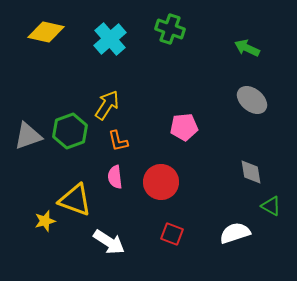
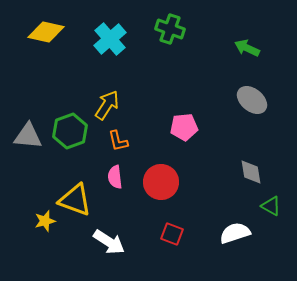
gray triangle: rotated 24 degrees clockwise
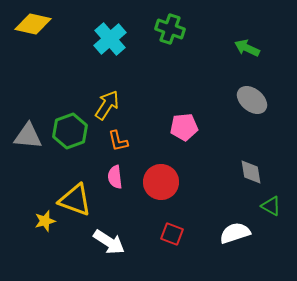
yellow diamond: moved 13 px left, 8 px up
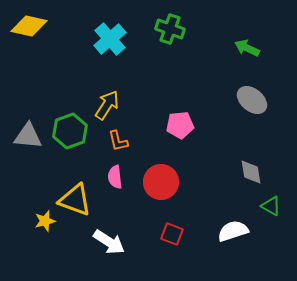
yellow diamond: moved 4 px left, 2 px down
pink pentagon: moved 4 px left, 2 px up
white semicircle: moved 2 px left, 2 px up
